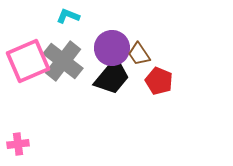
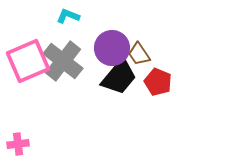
black trapezoid: moved 7 px right
red pentagon: moved 1 px left, 1 px down
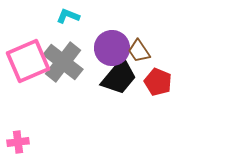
brown trapezoid: moved 3 px up
gray cross: moved 1 px down
pink cross: moved 2 px up
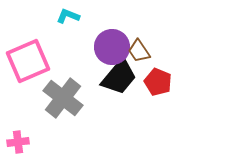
purple circle: moved 1 px up
gray cross: moved 36 px down
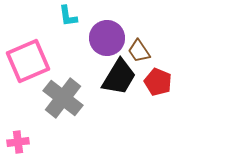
cyan L-shape: rotated 120 degrees counterclockwise
purple circle: moved 5 px left, 9 px up
black trapezoid: rotated 9 degrees counterclockwise
